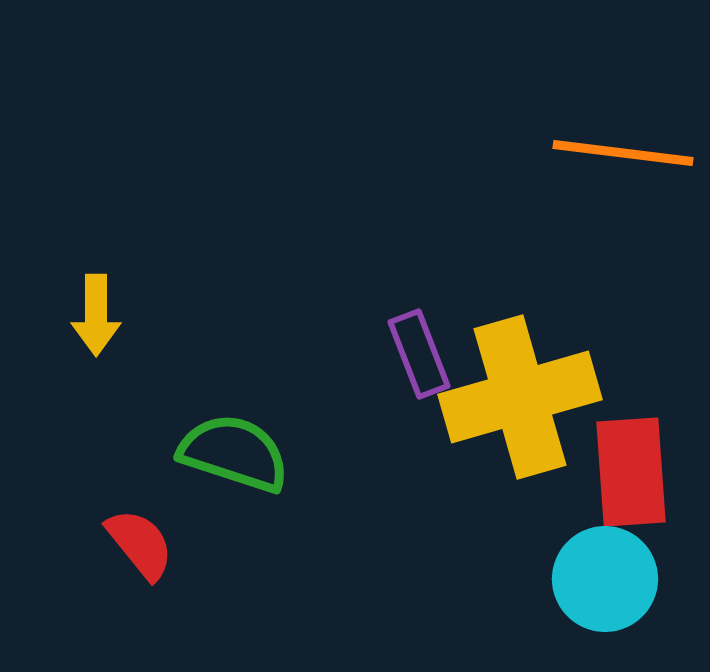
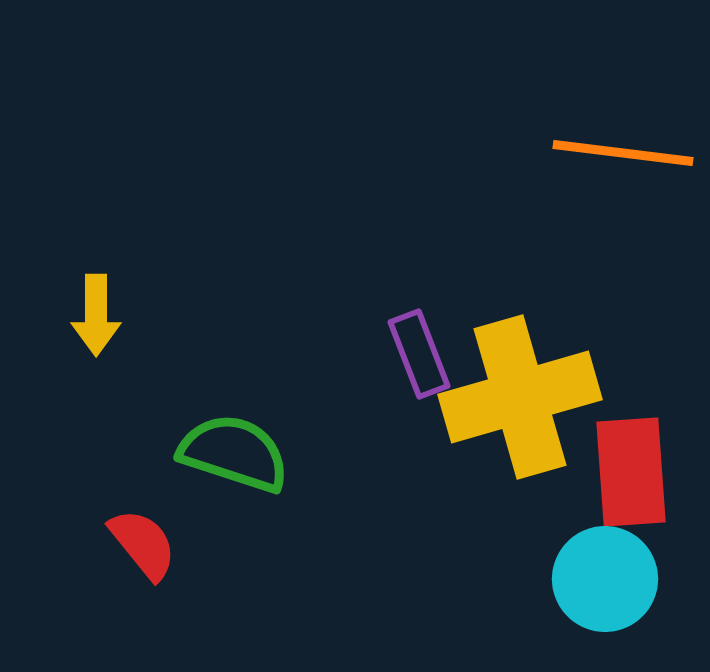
red semicircle: moved 3 px right
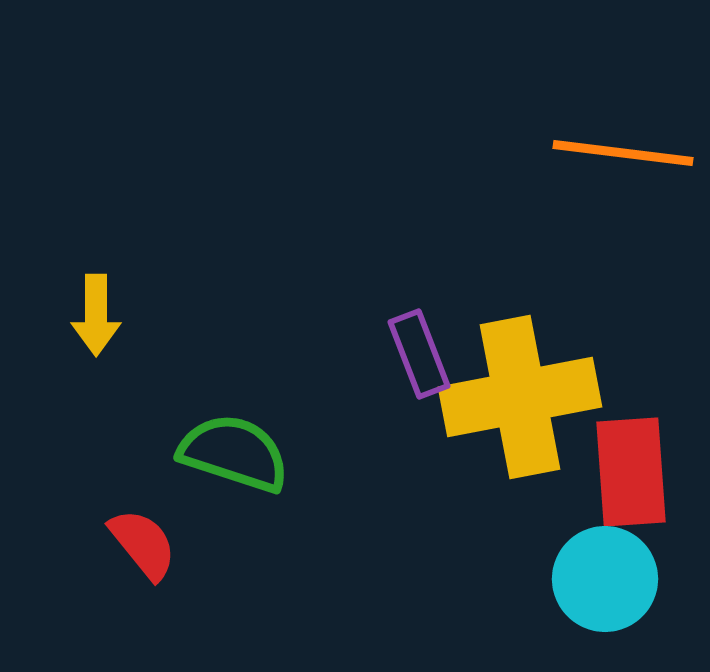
yellow cross: rotated 5 degrees clockwise
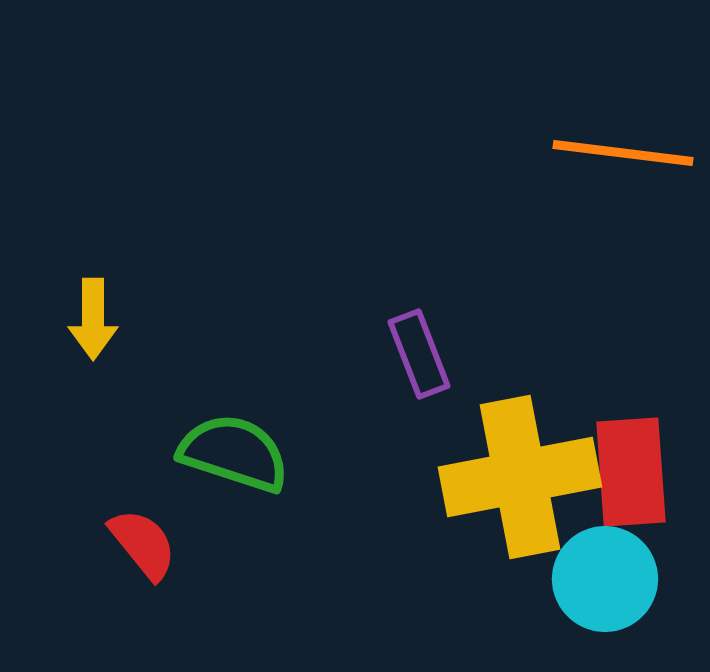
yellow arrow: moved 3 px left, 4 px down
yellow cross: moved 80 px down
